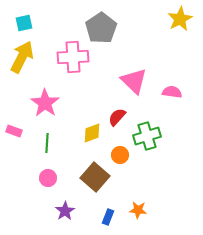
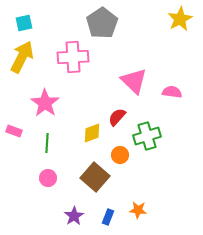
gray pentagon: moved 1 px right, 5 px up
purple star: moved 9 px right, 5 px down
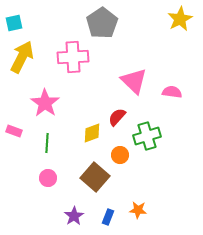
cyan square: moved 10 px left
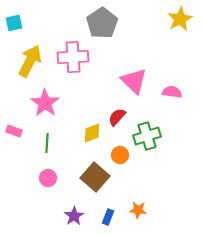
yellow arrow: moved 8 px right, 4 px down
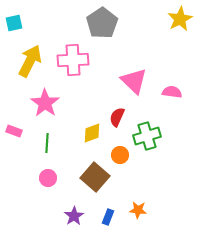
pink cross: moved 3 px down
red semicircle: rotated 18 degrees counterclockwise
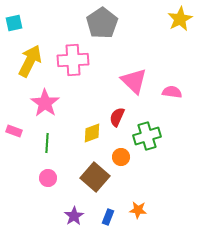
orange circle: moved 1 px right, 2 px down
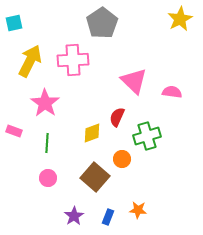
orange circle: moved 1 px right, 2 px down
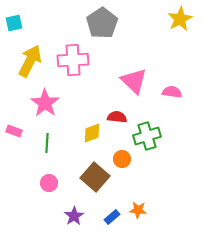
red semicircle: rotated 72 degrees clockwise
pink circle: moved 1 px right, 5 px down
blue rectangle: moved 4 px right; rotated 28 degrees clockwise
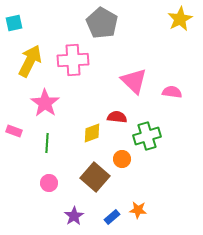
gray pentagon: rotated 8 degrees counterclockwise
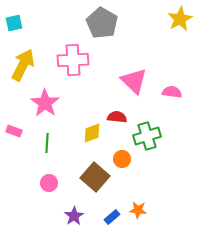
yellow arrow: moved 7 px left, 4 px down
